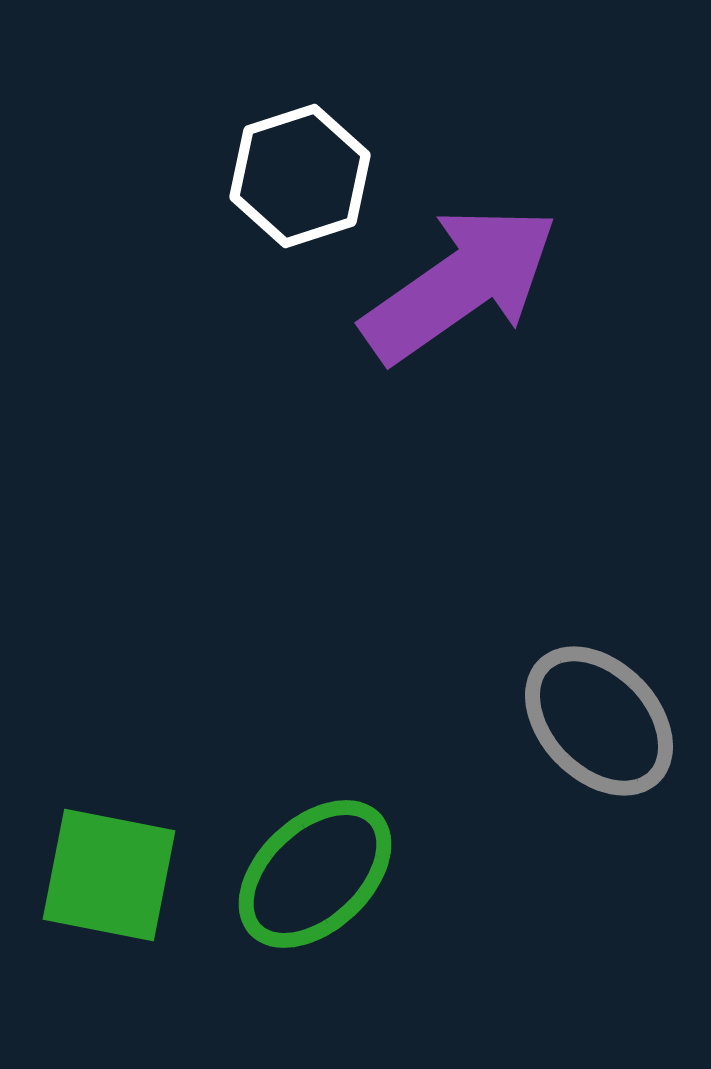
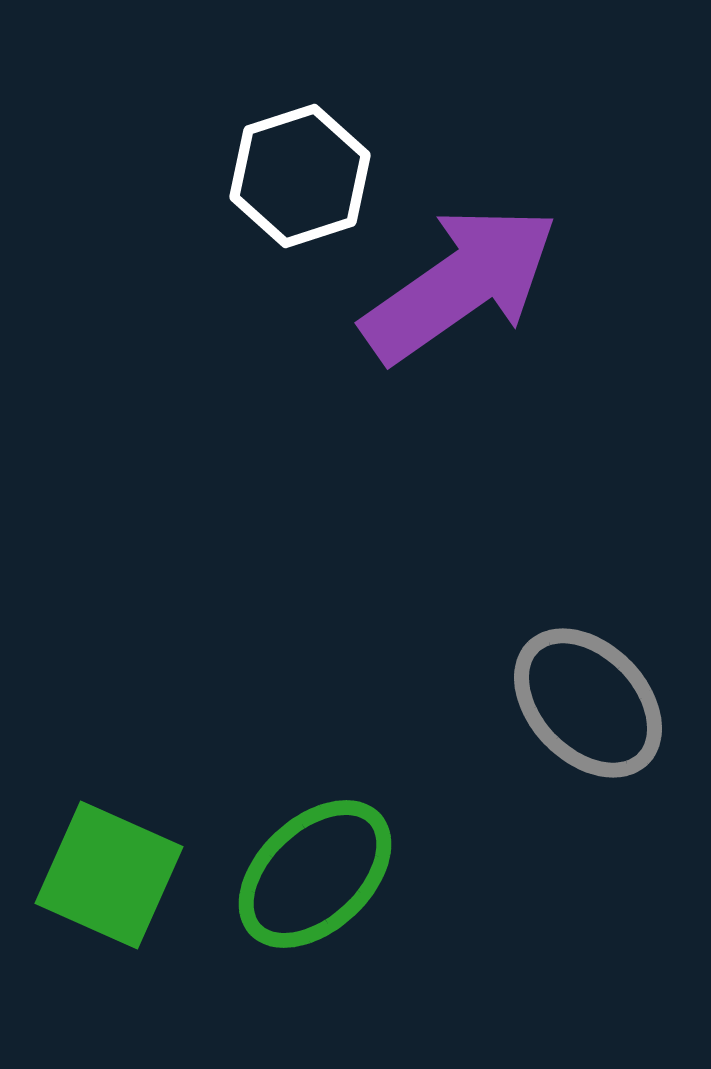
gray ellipse: moved 11 px left, 18 px up
green square: rotated 13 degrees clockwise
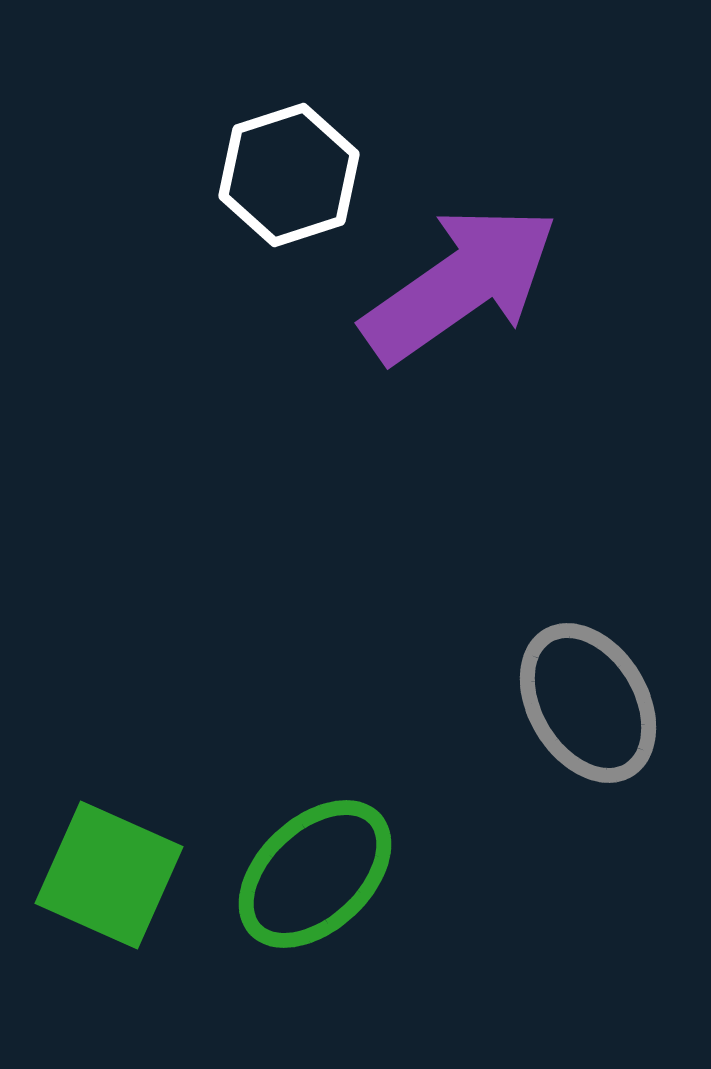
white hexagon: moved 11 px left, 1 px up
gray ellipse: rotated 13 degrees clockwise
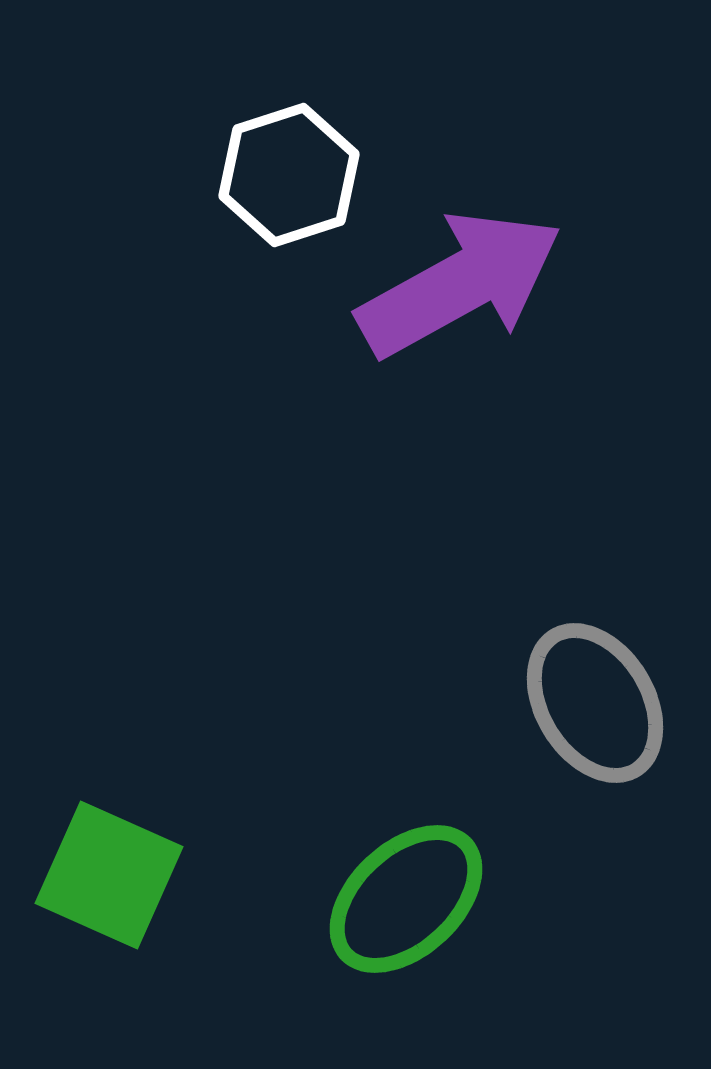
purple arrow: rotated 6 degrees clockwise
gray ellipse: moved 7 px right
green ellipse: moved 91 px right, 25 px down
